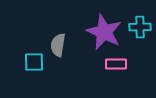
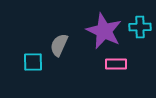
purple star: moved 1 px up
gray semicircle: moved 1 px right; rotated 15 degrees clockwise
cyan square: moved 1 px left
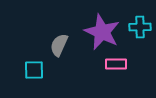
purple star: moved 2 px left, 1 px down
cyan square: moved 1 px right, 8 px down
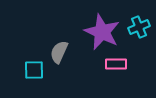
cyan cross: moved 1 px left; rotated 20 degrees counterclockwise
gray semicircle: moved 7 px down
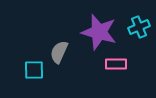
purple star: moved 3 px left; rotated 9 degrees counterclockwise
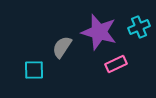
gray semicircle: moved 3 px right, 5 px up; rotated 10 degrees clockwise
pink rectangle: rotated 25 degrees counterclockwise
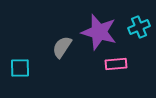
pink rectangle: rotated 20 degrees clockwise
cyan square: moved 14 px left, 2 px up
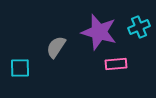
gray semicircle: moved 6 px left
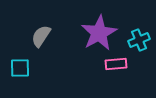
cyan cross: moved 13 px down
purple star: moved 1 px down; rotated 27 degrees clockwise
gray semicircle: moved 15 px left, 11 px up
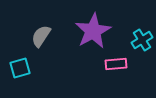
purple star: moved 6 px left, 2 px up
cyan cross: moved 3 px right; rotated 10 degrees counterclockwise
cyan square: rotated 15 degrees counterclockwise
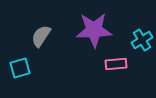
purple star: moved 1 px right, 1 px up; rotated 27 degrees clockwise
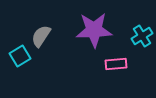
cyan cross: moved 4 px up
cyan square: moved 12 px up; rotated 15 degrees counterclockwise
